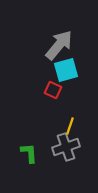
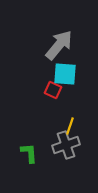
cyan square: moved 1 px left, 4 px down; rotated 20 degrees clockwise
gray cross: moved 2 px up
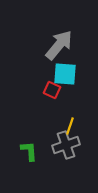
red square: moved 1 px left
green L-shape: moved 2 px up
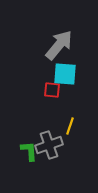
red square: rotated 18 degrees counterclockwise
gray cross: moved 17 px left
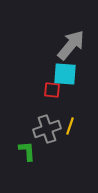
gray arrow: moved 12 px right
gray cross: moved 2 px left, 16 px up
green L-shape: moved 2 px left
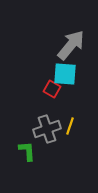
red square: moved 1 px up; rotated 24 degrees clockwise
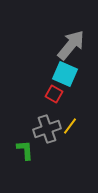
cyan square: rotated 20 degrees clockwise
red square: moved 2 px right, 5 px down
yellow line: rotated 18 degrees clockwise
green L-shape: moved 2 px left, 1 px up
